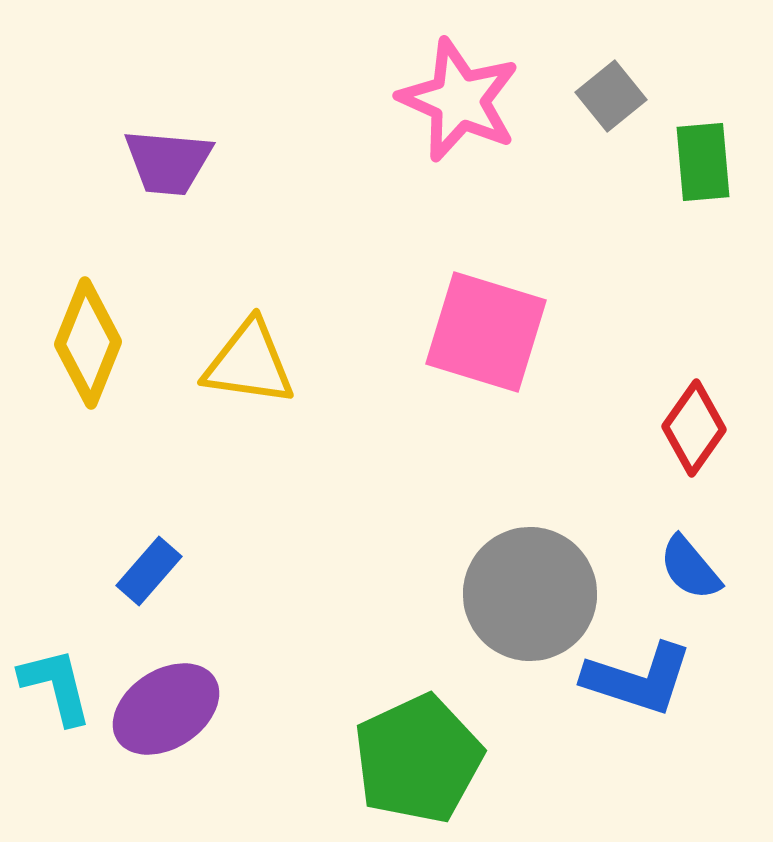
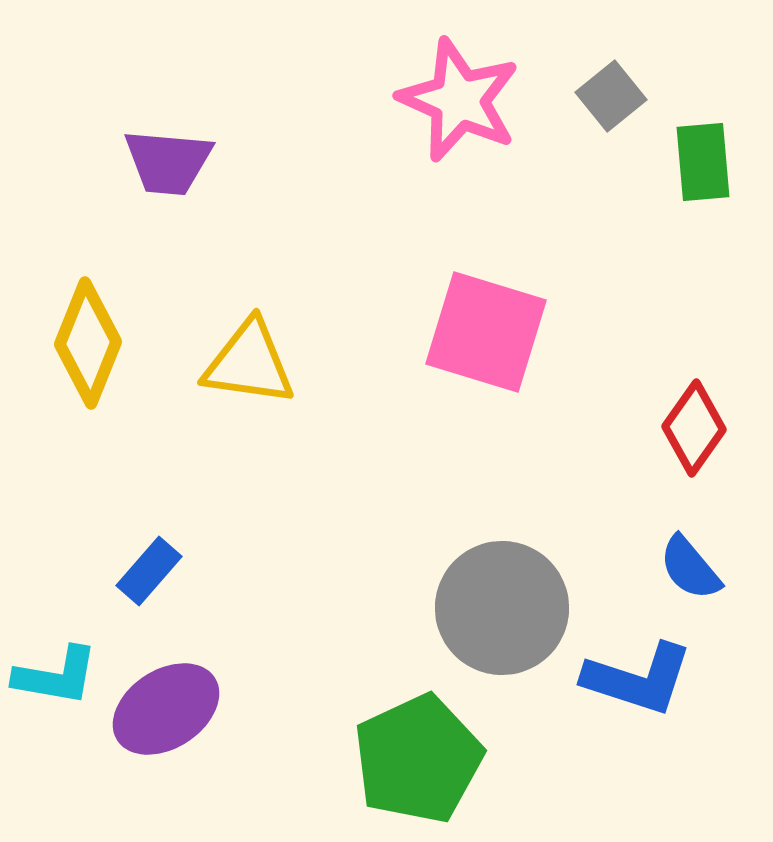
gray circle: moved 28 px left, 14 px down
cyan L-shape: moved 10 px up; rotated 114 degrees clockwise
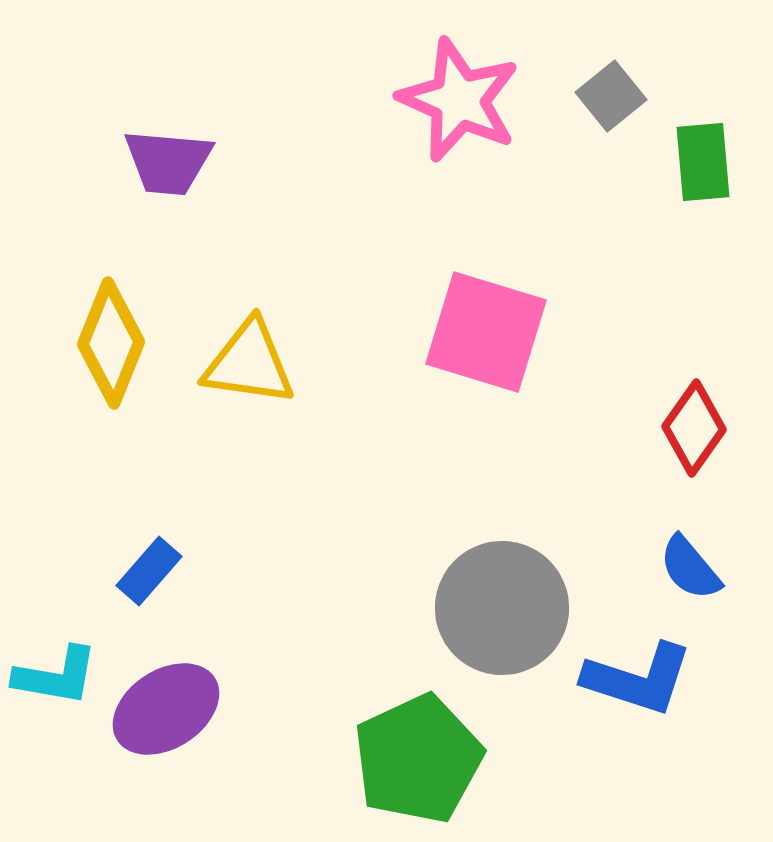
yellow diamond: moved 23 px right
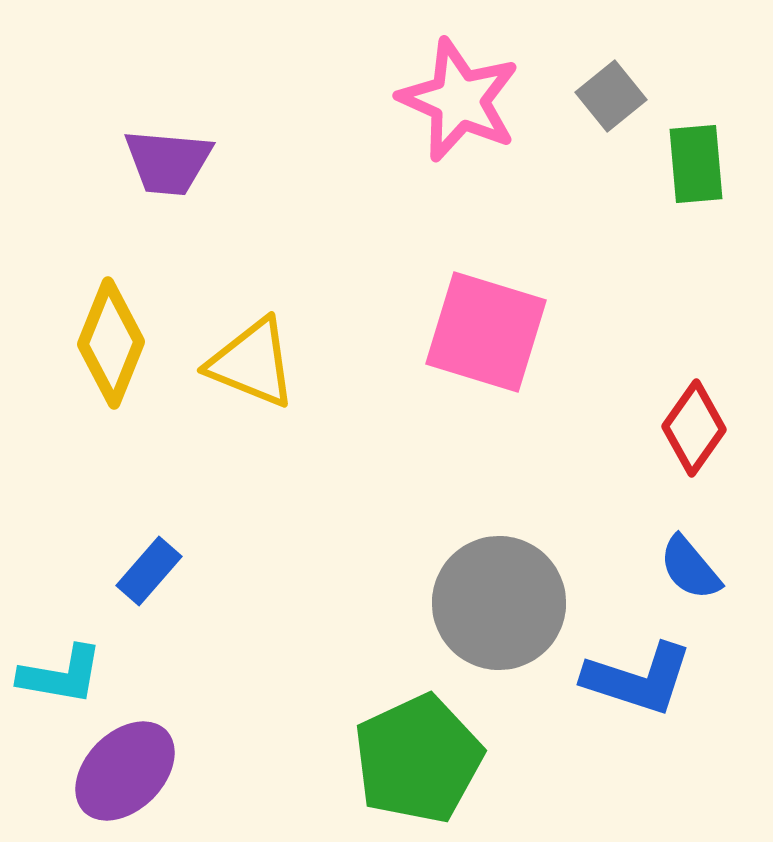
green rectangle: moved 7 px left, 2 px down
yellow triangle: moved 3 px right; rotated 14 degrees clockwise
gray circle: moved 3 px left, 5 px up
cyan L-shape: moved 5 px right, 1 px up
purple ellipse: moved 41 px left, 62 px down; rotated 12 degrees counterclockwise
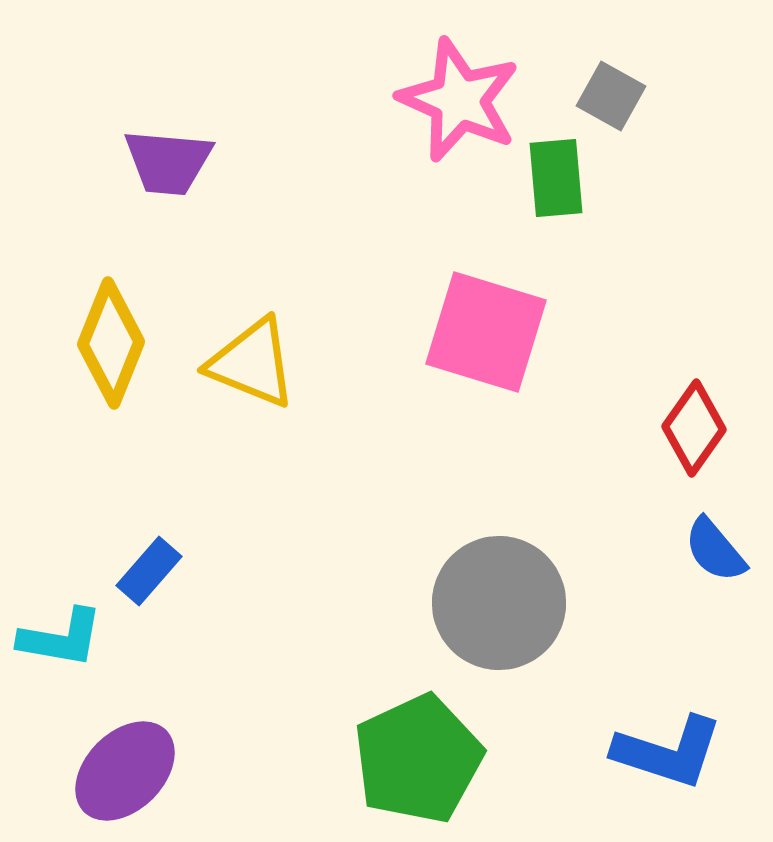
gray square: rotated 22 degrees counterclockwise
green rectangle: moved 140 px left, 14 px down
blue semicircle: moved 25 px right, 18 px up
cyan L-shape: moved 37 px up
blue L-shape: moved 30 px right, 73 px down
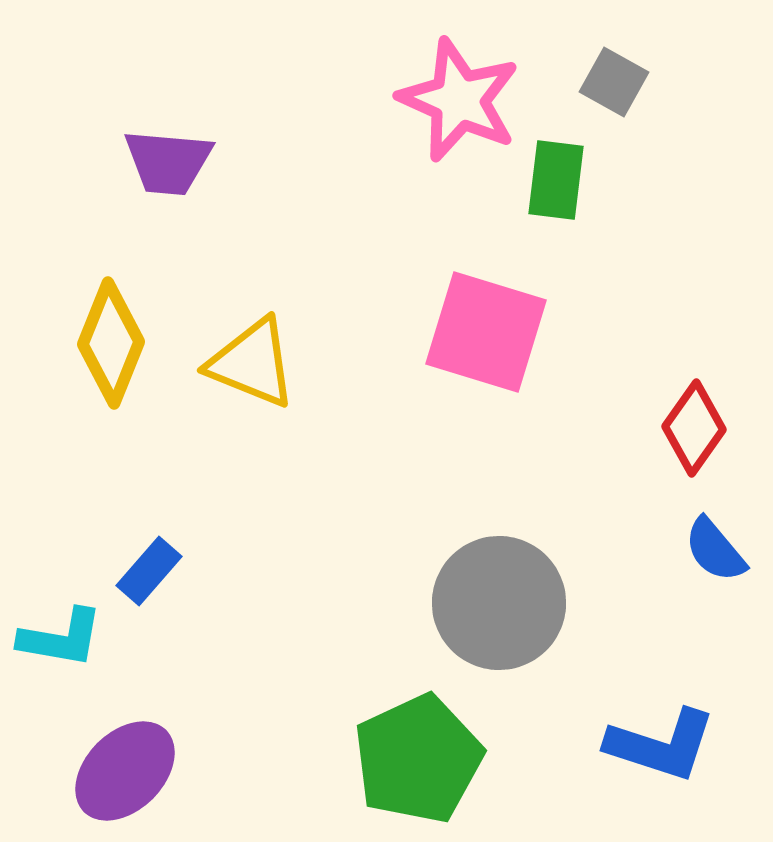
gray square: moved 3 px right, 14 px up
green rectangle: moved 2 px down; rotated 12 degrees clockwise
blue L-shape: moved 7 px left, 7 px up
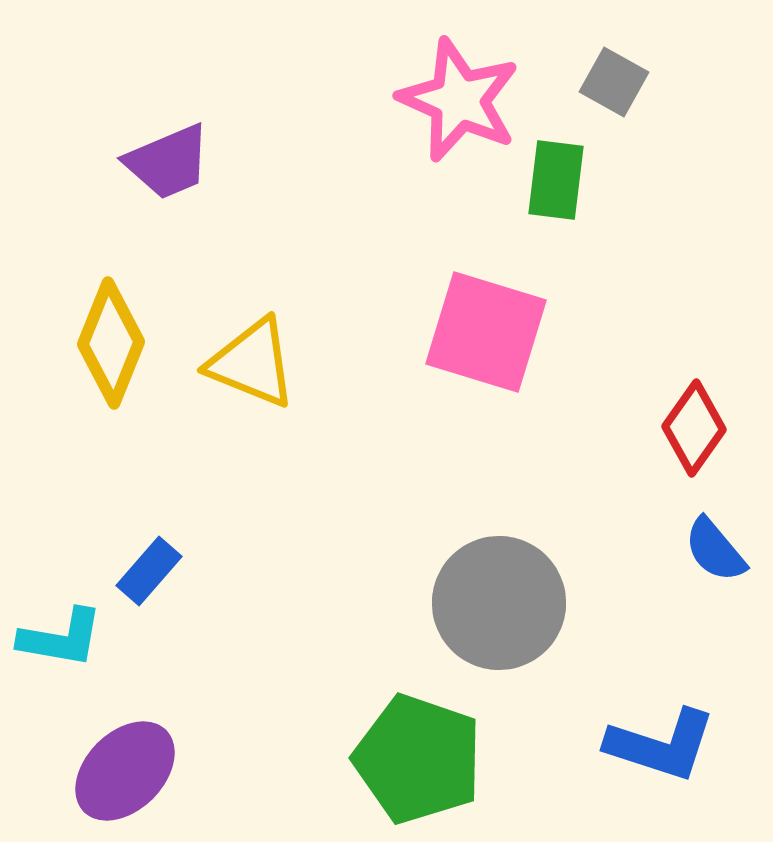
purple trapezoid: rotated 28 degrees counterclockwise
green pentagon: rotated 28 degrees counterclockwise
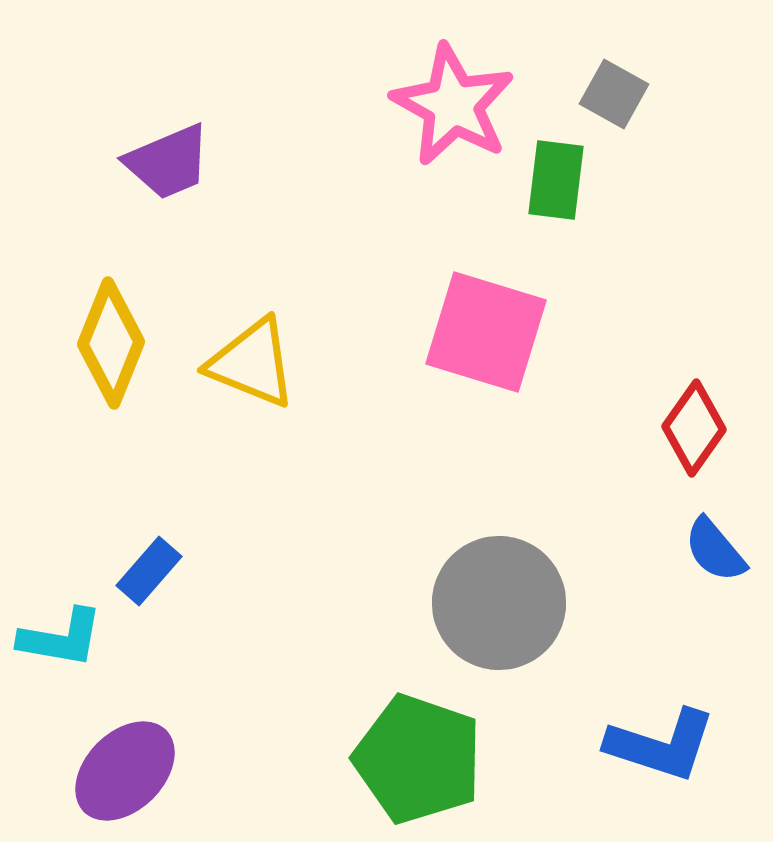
gray square: moved 12 px down
pink star: moved 6 px left, 5 px down; rotated 5 degrees clockwise
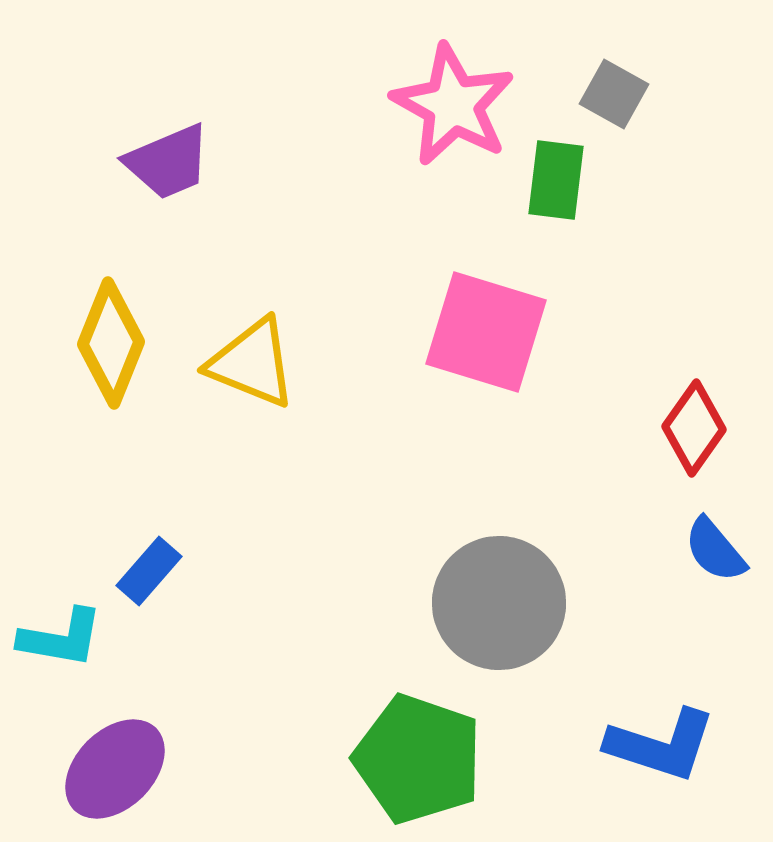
purple ellipse: moved 10 px left, 2 px up
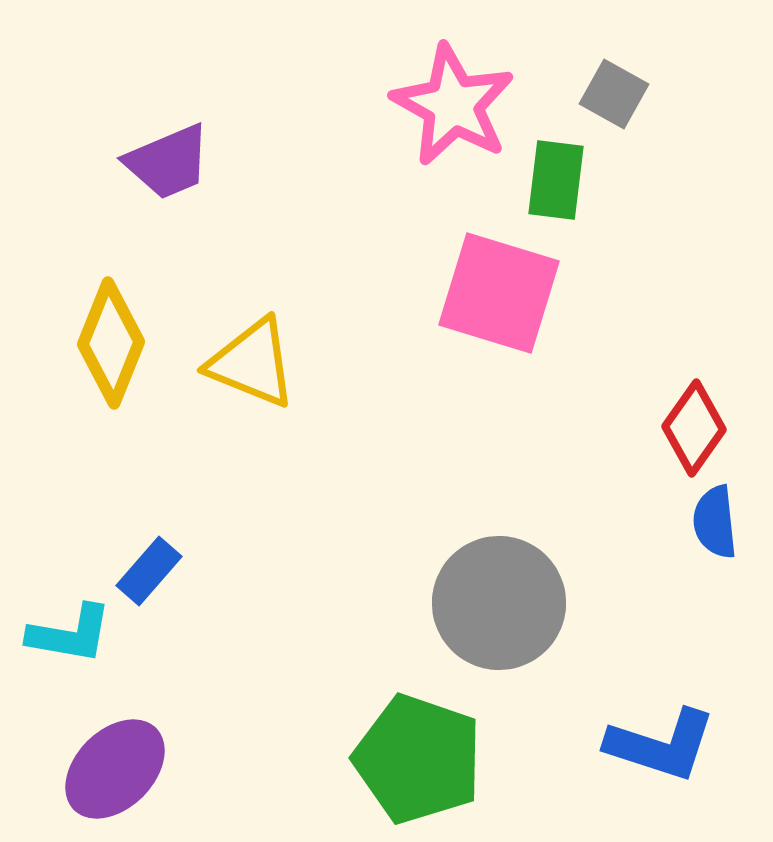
pink square: moved 13 px right, 39 px up
blue semicircle: moved 28 px up; rotated 34 degrees clockwise
cyan L-shape: moved 9 px right, 4 px up
